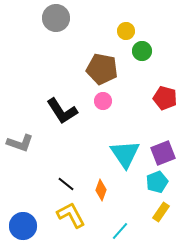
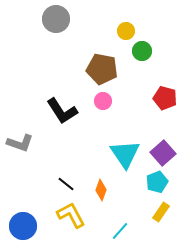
gray circle: moved 1 px down
purple square: rotated 20 degrees counterclockwise
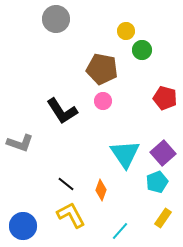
green circle: moved 1 px up
yellow rectangle: moved 2 px right, 6 px down
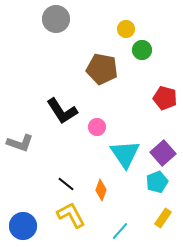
yellow circle: moved 2 px up
pink circle: moved 6 px left, 26 px down
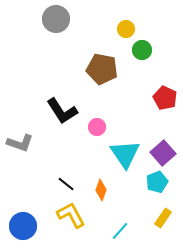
red pentagon: rotated 10 degrees clockwise
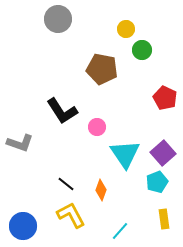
gray circle: moved 2 px right
yellow rectangle: moved 1 px right, 1 px down; rotated 42 degrees counterclockwise
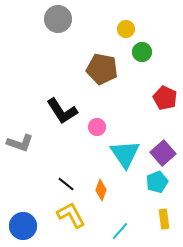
green circle: moved 2 px down
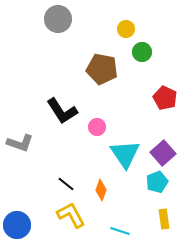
blue circle: moved 6 px left, 1 px up
cyan line: rotated 66 degrees clockwise
